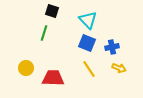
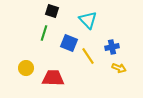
blue square: moved 18 px left
yellow line: moved 1 px left, 13 px up
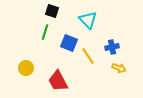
green line: moved 1 px right, 1 px up
red trapezoid: moved 5 px right, 3 px down; rotated 120 degrees counterclockwise
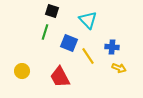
blue cross: rotated 16 degrees clockwise
yellow circle: moved 4 px left, 3 px down
red trapezoid: moved 2 px right, 4 px up
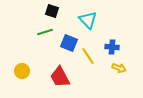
green line: rotated 56 degrees clockwise
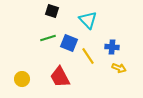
green line: moved 3 px right, 6 px down
yellow circle: moved 8 px down
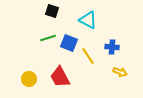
cyan triangle: rotated 18 degrees counterclockwise
yellow arrow: moved 1 px right, 4 px down
yellow circle: moved 7 px right
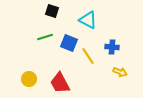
green line: moved 3 px left, 1 px up
red trapezoid: moved 6 px down
